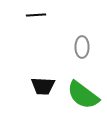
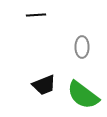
black trapezoid: moved 1 px right, 1 px up; rotated 25 degrees counterclockwise
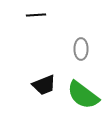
gray ellipse: moved 1 px left, 2 px down
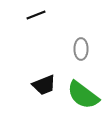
black line: rotated 18 degrees counterclockwise
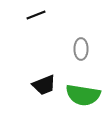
green semicircle: rotated 28 degrees counterclockwise
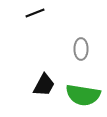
black line: moved 1 px left, 2 px up
black trapezoid: rotated 40 degrees counterclockwise
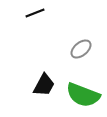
gray ellipse: rotated 50 degrees clockwise
green semicircle: rotated 12 degrees clockwise
